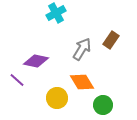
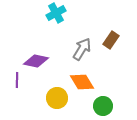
purple line: rotated 49 degrees clockwise
green circle: moved 1 px down
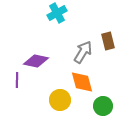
cyan cross: moved 1 px right
brown rectangle: moved 3 px left, 1 px down; rotated 48 degrees counterclockwise
gray arrow: moved 1 px right, 3 px down
orange diamond: rotated 15 degrees clockwise
yellow circle: moved 3 px right, 2 px down
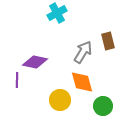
purple diamond: moved 1 px left, 1 px down
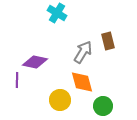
cyan cross: rotated 30 degrees counterclockwise
